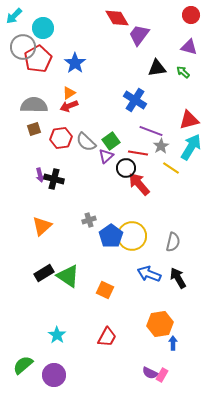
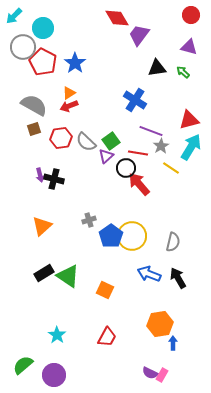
red pentagon at (38, 59): moved 5 px right, 3 px down; rotated 16 degrees counterclockwise
gray semicircle at (34, 105): rotated 28 degrees clockwise
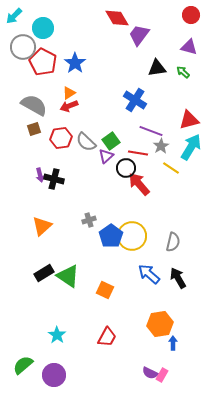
blue arrow at (149, 274): rotated 20 degrees clockwise
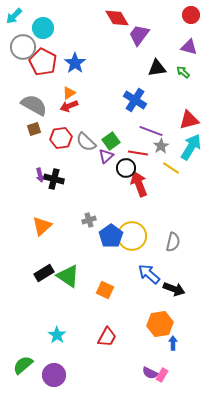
red arrow at (139, 184): rotated 20 degrees clockwise
black arrow at (178, 278): moved 4 px left, 11 px down; rotated 140 degrees clockwise
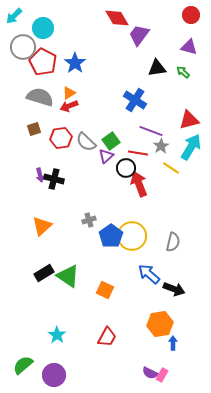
gray semicircle at (34, 105): moved 6 px right, 8 px up; rotated 12 degrees counterclockwise
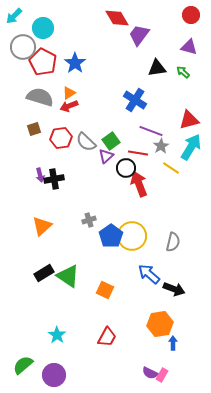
black cross at (54, 179): rotated 24 degrees counterclockwise
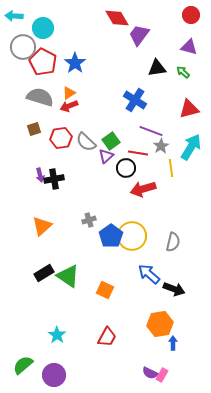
cyan arrow at (14, 16): rotated 48 degrees clockwise
red triangle at (189, 120): moved 11 px up
yellow line at (171, 168): rotated 48 degrees clockwise
red arrow at (139, 184): moved 4 px right, 5 px down; rotated 85 degrees counterclockwise
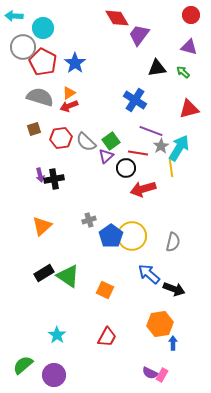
cyan arrow at (191, 147): moved 12 px left, 1 px down
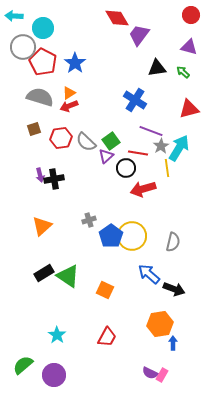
yellow line at (171, 168): moved 4 px left
